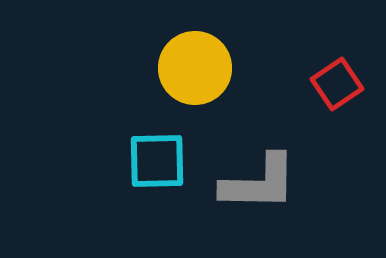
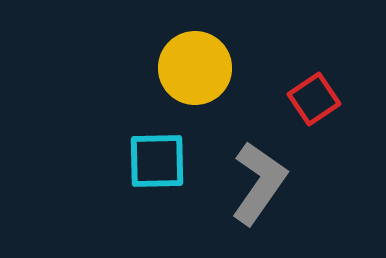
red square: moved 23 px left, 15 px down
gray L-shape: rotated 56 degrees counterclockwise
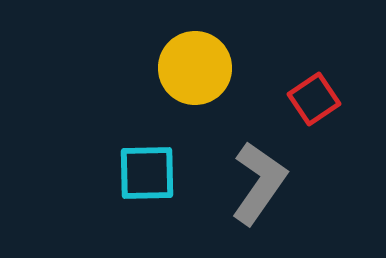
cyan square: moved 10 px left, 12 px down
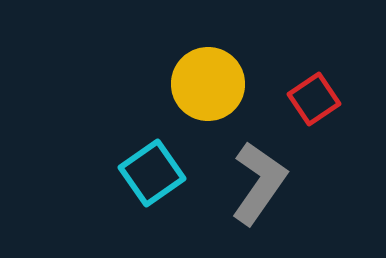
yellow circle: moved 13 px right, 16 px down
cyan square: moved 5 px right; rotated 34 degrees counterclockwise
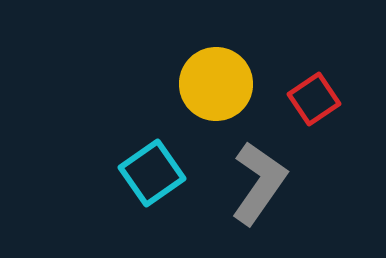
yellow circle: moved 8 px right
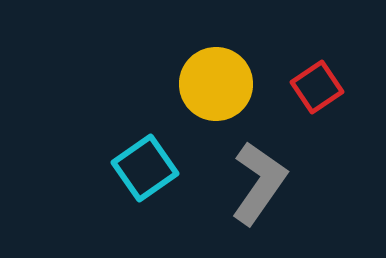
red square: moved 3 px right, 12 px up
cyan square: moved 7 px left, 5 px up
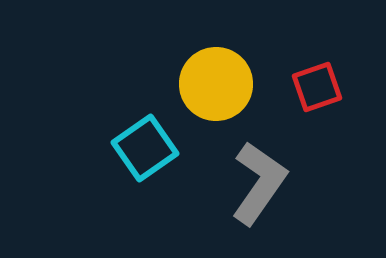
red square: rotated 15 degrees clockwise
cyan square: moved 20 px up
